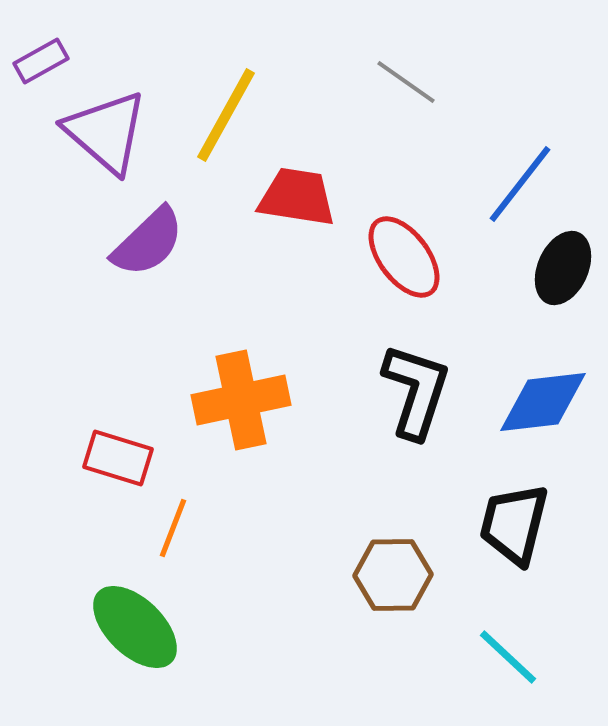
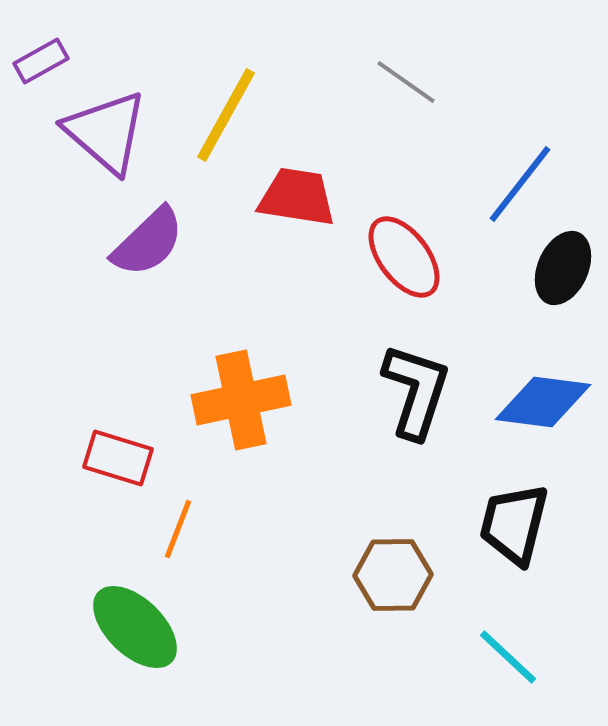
blue diamond: rotated 14 degrees clockwise
orange line: moved 5 px right, 1 px down
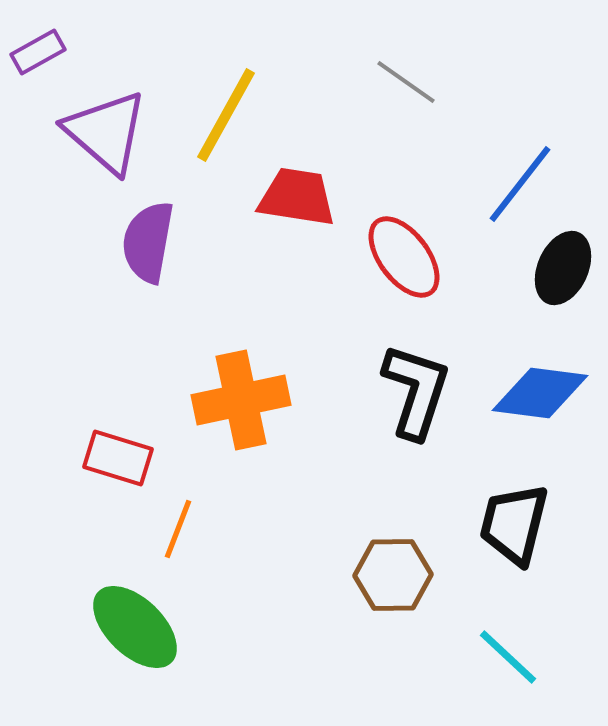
purple rectangle: moved 3 px left, 9 px up
purple semicircle: rotated 144 degrees clockwise
blue diamond: moved 3 px left, 9 px up
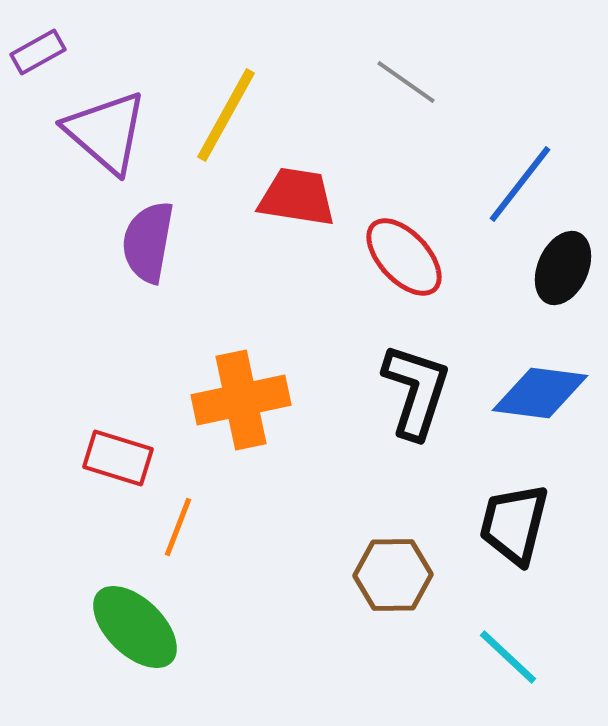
red ellipse: rotated 6 degrees counterclockwise
orange line: moved 2 px up
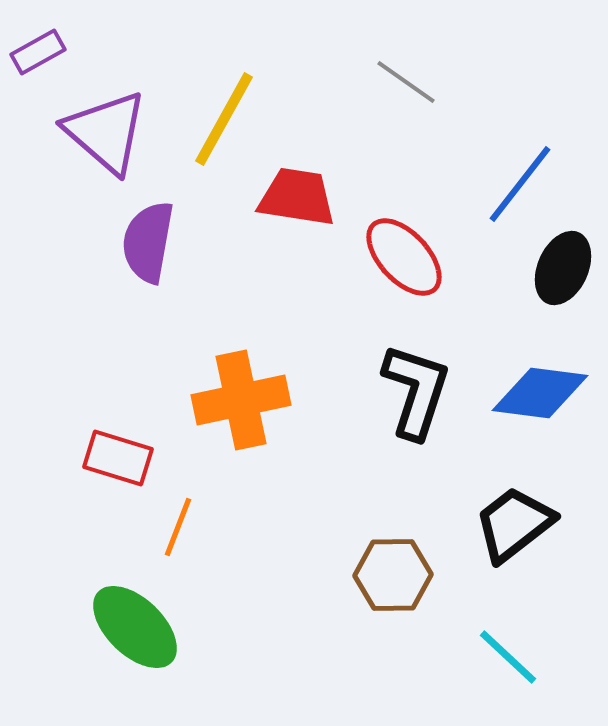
yellow line: moved 2 px left, 4 px down
black trapezoid: rotated 38 degrees clockwise
